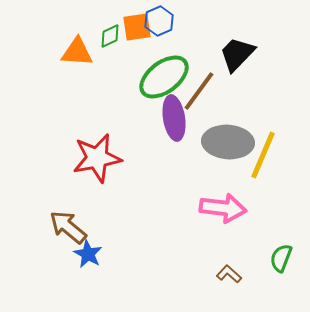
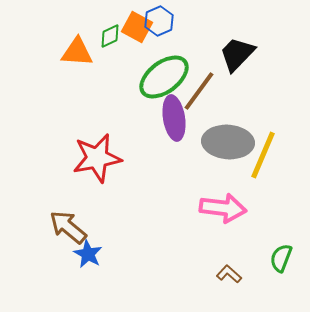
orange square: rotated 36 degrees clockwise
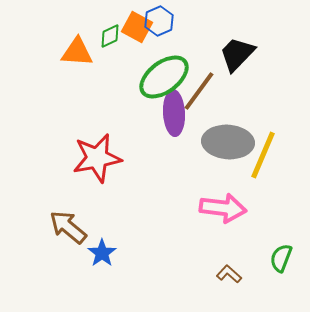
purple ellipse: moved 5 px up; rotated 6 degrees clockwise
blue star: moved 14 px right, 1 px up; rotated 8 degrees clockwise
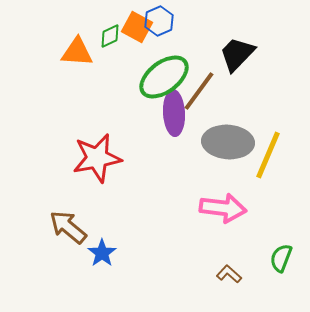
yellow line: moved 5 px right
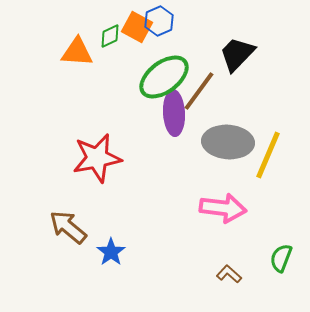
blue star: moved 9 px right, 1 px up
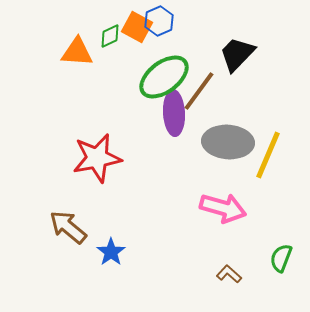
pink arrow: rotated 9 degrees clockwise
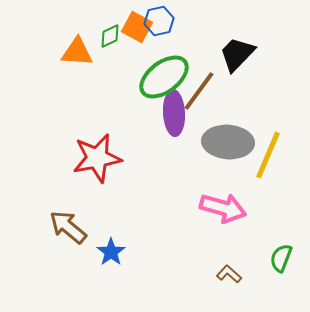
blue hexagon: rotated 12 degrees clockwise
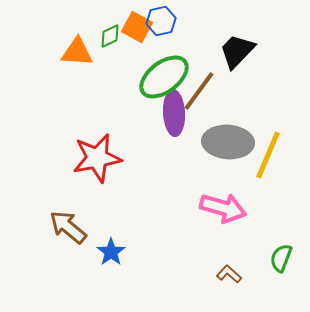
blue hexagon: moved 2 px right
black trapezoid: moved 3 px up
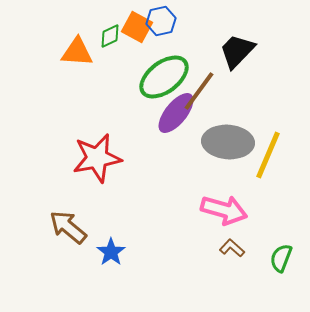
purple ellipse: moved 2 px right; rotated 42 degrees clockwise
pink arrow: moved 1 px right, 2 px down
brown L-shape: moved 3 px right, 26 px up
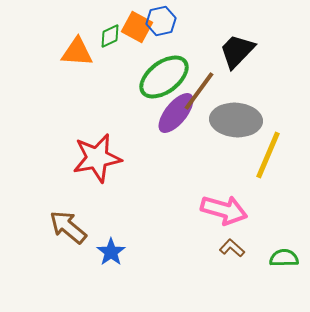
gray ellipse: moved 8 px right, 22 px up
green semicircle: moved 3 px right; rotated 68 degrees clockwise
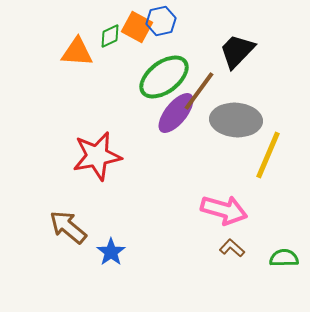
red star: moved 2 px up
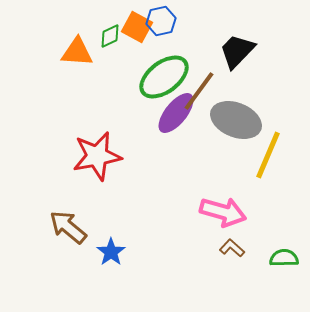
gray ellipse: rotated 18 degrees clockwise
pink arrow: moved 1 px left, 2 px down
